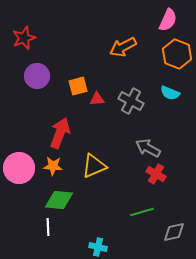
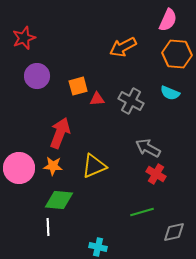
orange hexagon: rotated 16 degrees counterclockwise
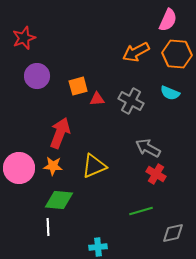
orange arrow: moved 13 px right, 5 px down
green line: moved 1 px left, 1 px up
gray diamond: moved 1 px left, 1 px down
cyan cross: rotated 18 degrees counterclockwise
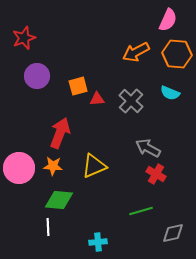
gray cross: rotated 15 degrees clockwise
cyan cross: moved 5 px up
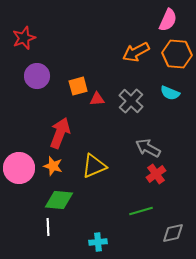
orange star: rotated 12 degrees clockwise
red cross: rotated 24 degrees clockwise
